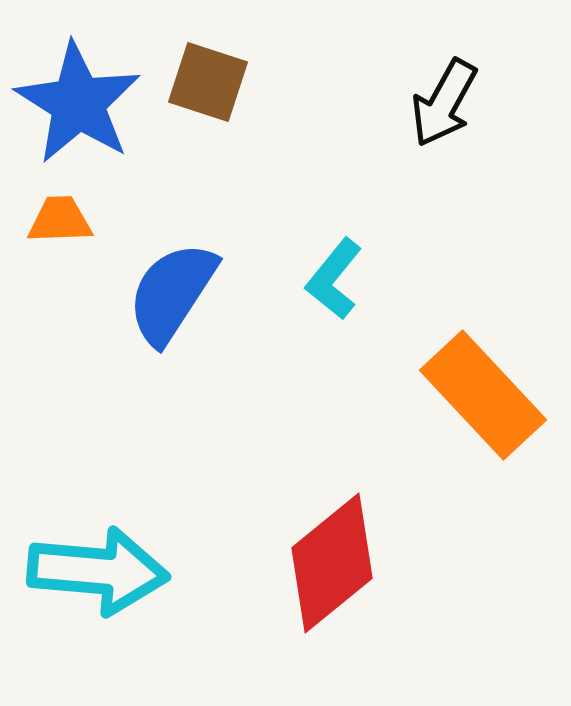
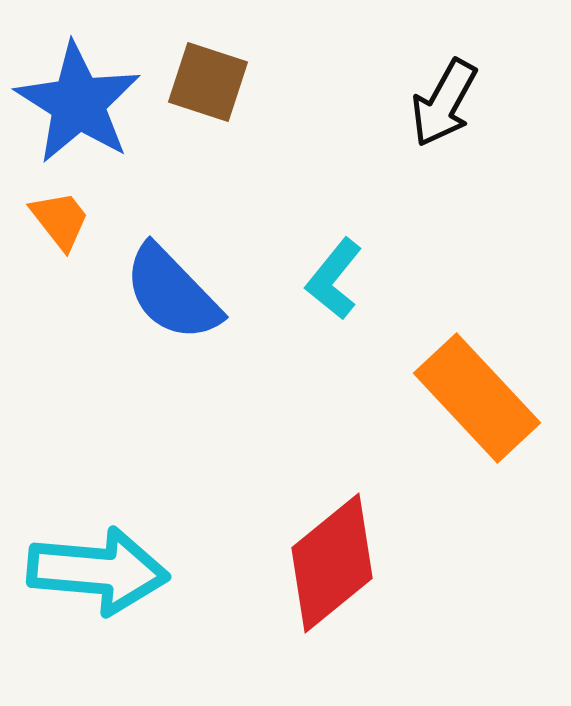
orange trapezoid: rotated 54 degrees clockwise
blue semicircle: rotated 77 degrees counterclockwise
orange rectangle: moved 6 px left, 3 px down
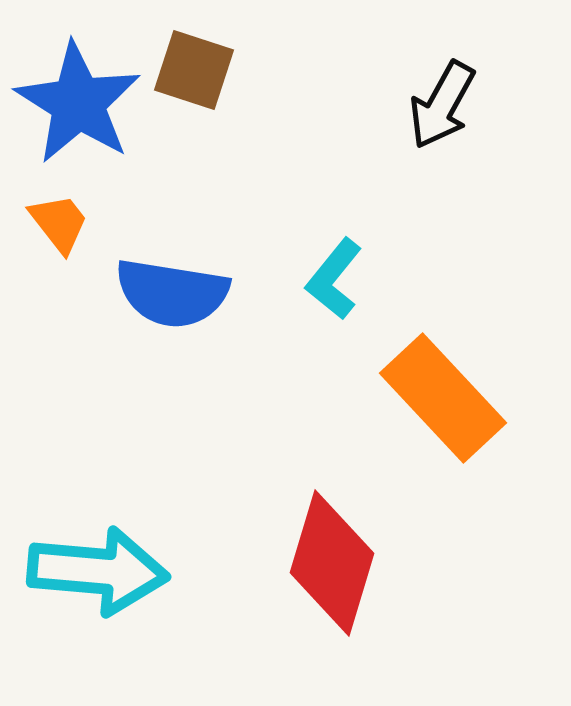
brown square: moved 14 px left, 12 px up
black arrow: moved 2 px left, 2 px down
orange trapezoid: moved 1 px left, 3 px down
blue semicircle: rotated 37 degrees counterclockwise
orange rectangle: moved 34 px left
red diamond: rotated 34 degrees counterclockwise
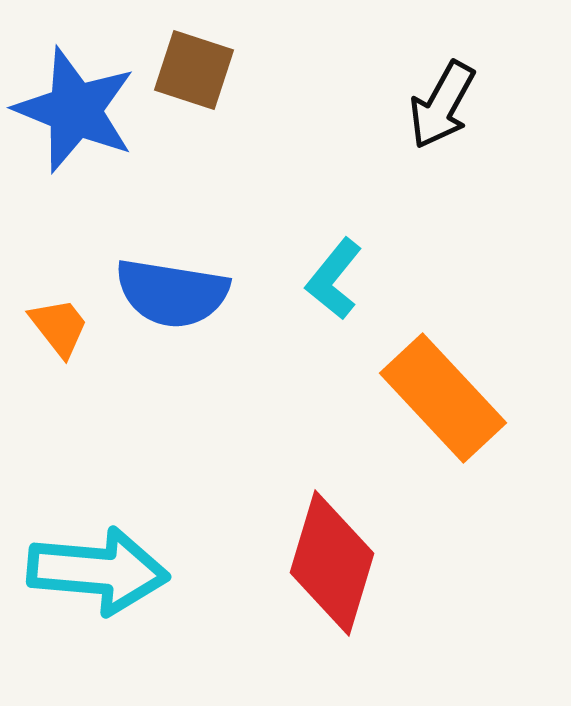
blue star: moved 3 px left, 7 px down; rotated 10 degrees counterclockwise
orange trapezoid: moved 104 px down
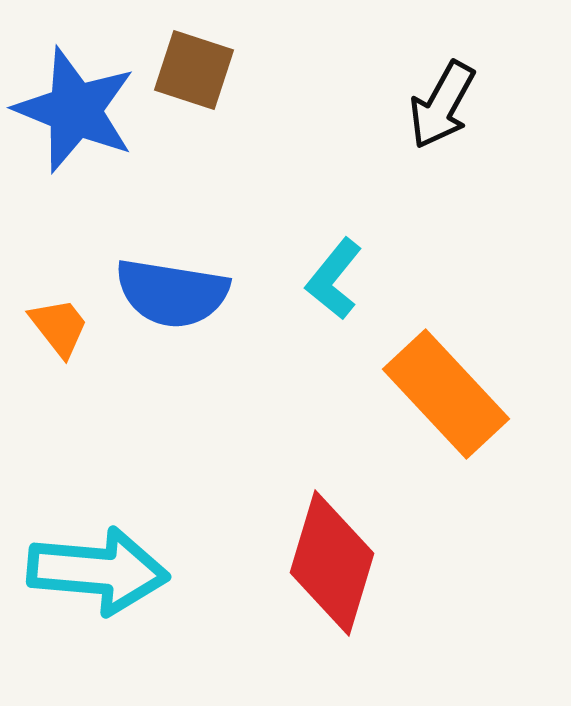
orange rectangle: moved 3 px right, 4 px up
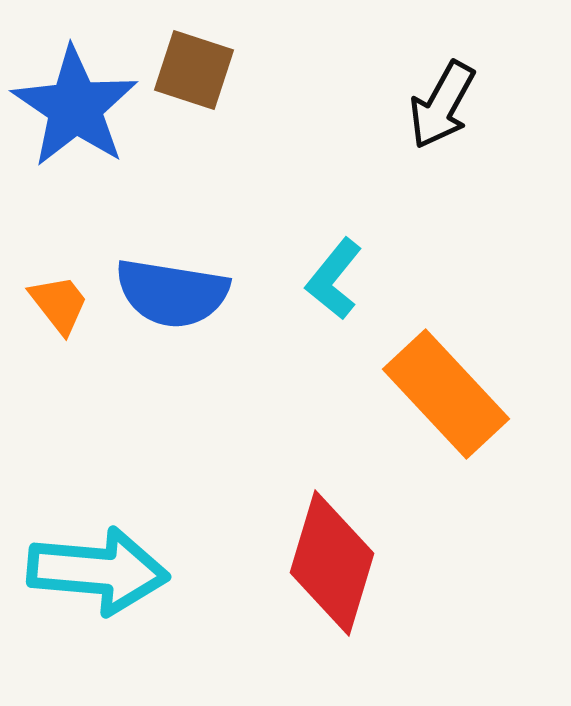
blue star: moved 3 px up; rotated 12 degrees clockwise
orange trapezoid: moved 23 px up
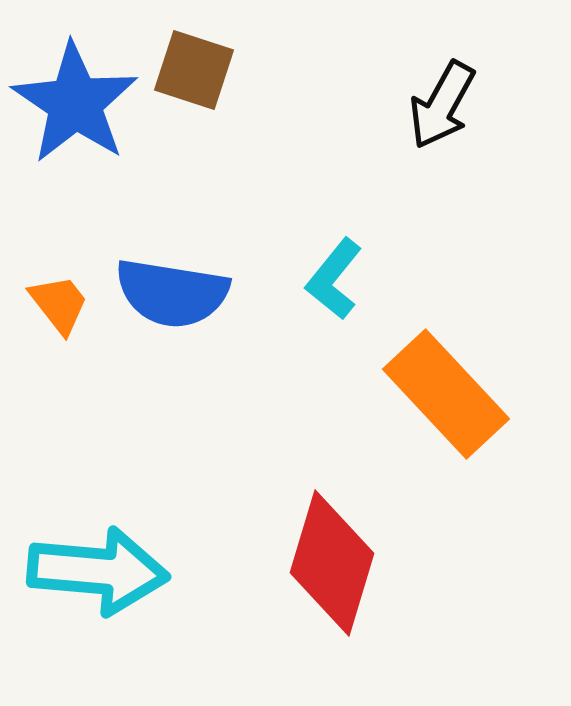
blue star: moved 4 px up
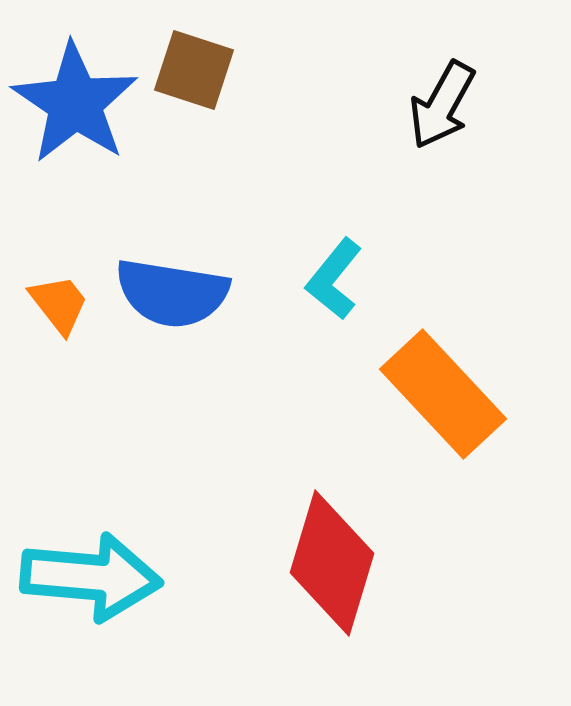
orange rectangle: moved 3 px left
cyan arrow: moved 7 px left, 6 px down
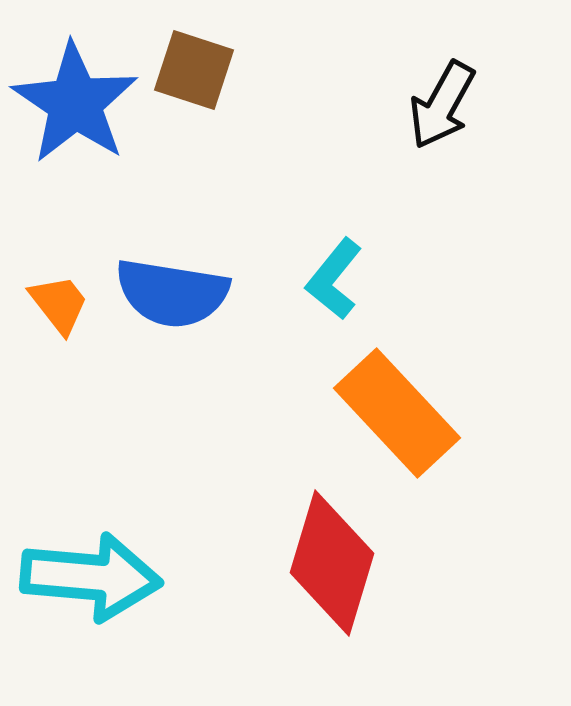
orange rectangle: moved 46 px left, 19 px down
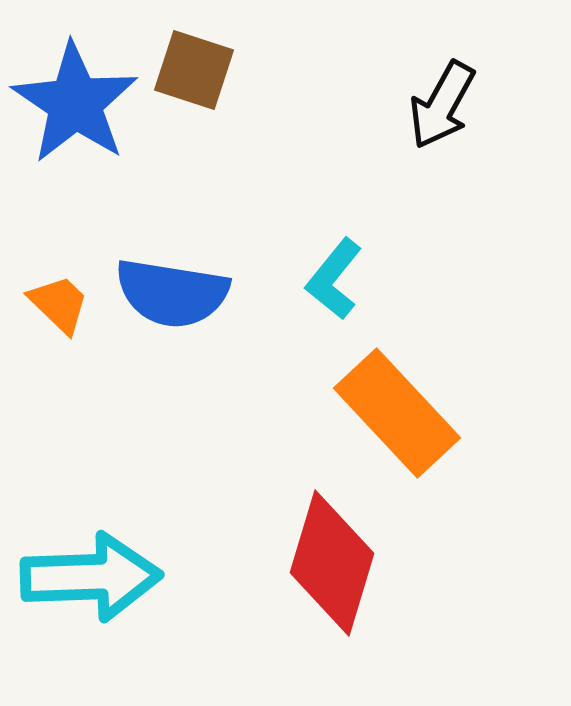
orange trapezoid: rotated 8 degrees counterclockwise
cyan arrow: rotated 7 degrees counterclockwise
